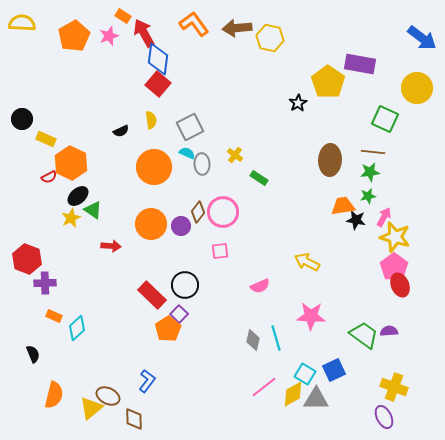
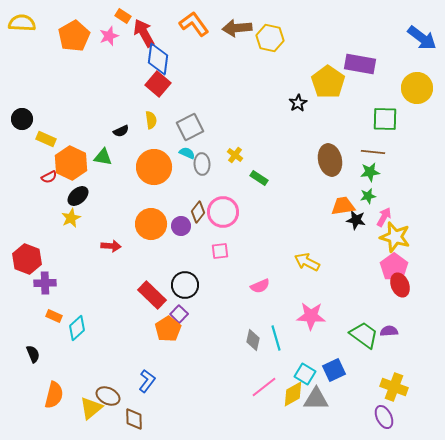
green square at (385, 119): rotated 24 degrees counterclockwise
brown ellipse at (330, 160): rotated 16 degrees counterclockwise
green triangle at (93, 210): moved 10 px right, 53 px up; rotated 24 degrees counterclockwise
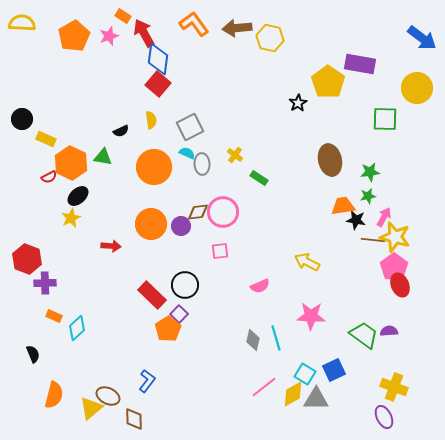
brown line at (373, 152): moved 88 px down
brown diamond at (198, 212): rotated 45 degrees clockwise
